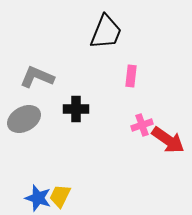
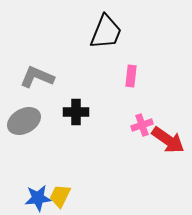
black cross: moved 3 px down
gray ellipse: moved 2 px down
blue star: rotated 24 degrees counterclockwise
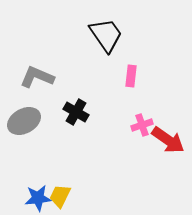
black trapezoid: moved 3 px down; rotated 57 degrees counterclockwise
black cross: rotated 30 degrees clockwise
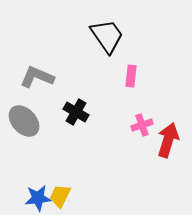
black trapezoid: moved 1 px right, 1 px down
gray ellipse: rotated 76 degrees clockwise
red arrow: rotated 108 degrees counterclockwise
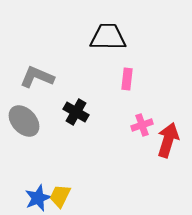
black trapezoid: moved 1 px right, 1 px down; rotated 54 degrees counterclockwise
pink rectangle: moved 4 px left, 3 px down
blue star: rotated 16 degrees counterclockwise
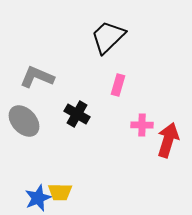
black trapezoid: rotated 45 degrees counterclockwise
pink rectangle: moved 9 px left, 6 px down; rotated 10 degrees clockwise
black cross: moved 1 px right, 2 px down
pink cross: rotated 20 degrees clockwise
yellow trapezoid: moved 4 px up; rotated 115 degrees counterclockwise
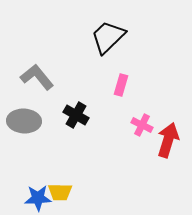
gray L-shape: rotated 28 degrees clockwise
pink rectangle: moved 3 px right
black cross: moved 1 px left, 1 px down
gray ellipse: rotated 44 degrees counterclockwise
pink cross: rotated 25 degrees clockwise
blue star: rotated 20 degrees clockwise
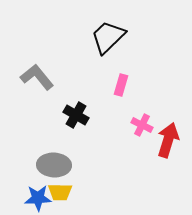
gray ellipse: moved 30 px right, 44 px down
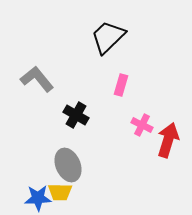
gray L-shape: moved 2 px down
gray ellipse: moved 14 px right; rotated 64 degrees clockwise
